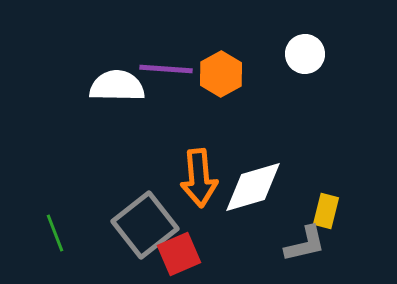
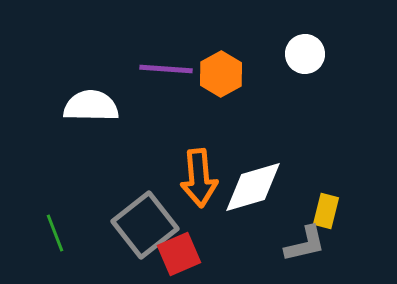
white semicircle: moved 26 px left, 20 px down
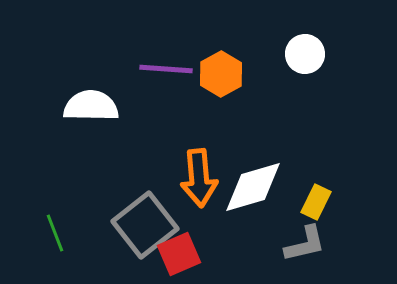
yellow rectangle: moved 10 px left, 9 px up; rotated 12 degrees clockwise
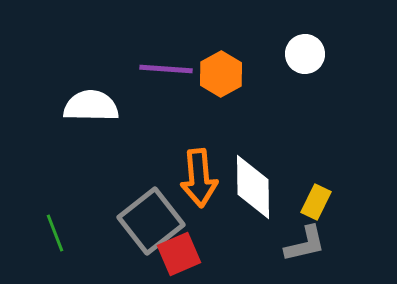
white diamond: rotated 74 degrees counterclockwise
gray square: moved 6 px right, 4 px up
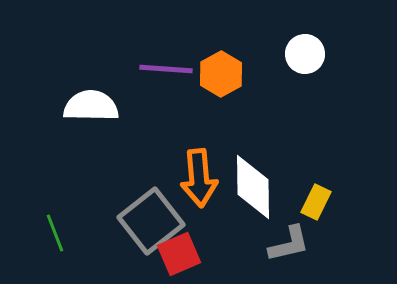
gray L-shape: moved 16 px left
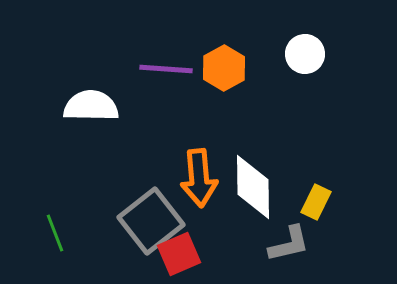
orange hexagon: moved 3 px right, 6 px up
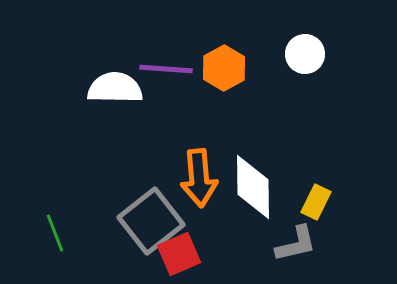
white semicircle: moved 24 px right, 18 px up
gray L-shape: moved 7 px right
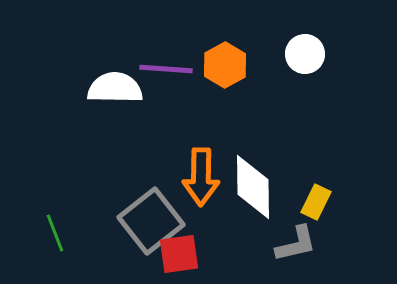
orange hexagon: moved 1 px right, 3 px up
orange arrow: moved 2 px right, 1 px up; rotated 6 degrees clockwise
red square: rotated 15 degrees clockwise
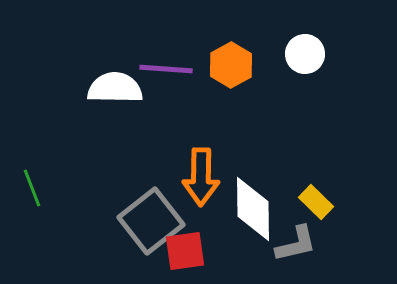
orange hexagon: moved 6 px right
white diamond: moved 22 px down
yellow rectangle: rotated 72 degrees counterclockwise
green line: moved 23 px left, 45 px up
red square: moved 6 px right, 3 px up
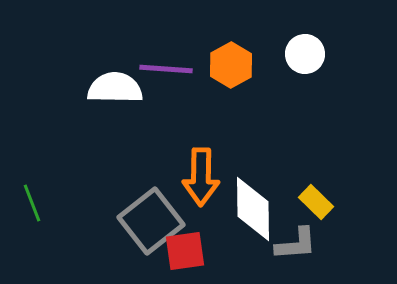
green line: moved 15 px down
gray L-shape: rotated 9 degrees clockwise
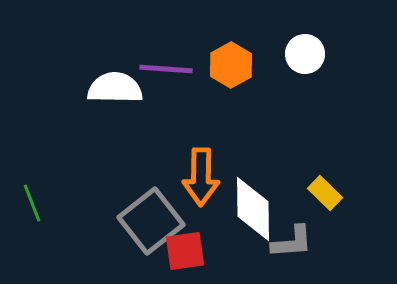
yellow rectangle: moved 9 px right, 9 px up
gray L-shape: moved 4 px left, 2 px up
